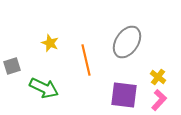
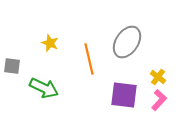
orange line: moved 3 px right, 1 px up
gray square: rotated 24 degrees clockwise
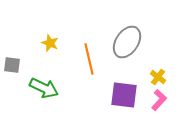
gray square: moved 1 px up
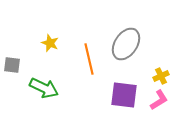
gray ellipse: moved 1 px left, 2 px down
yellow cross: moved 3 px right, 1 px up; rotated 28 degrees clockwise
pink L-shape: rotated 15 degrees clockwise
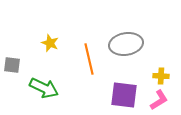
gray ellipse: rotated 48 degrees clockwise
yellow cross: rotated 28 degrees clockwise
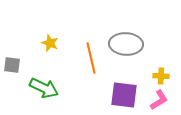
gray ellipse: rotated 12 degrees clockwise
orange line: moved 2 px right, 1 px up
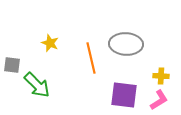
green arrow: moved 7 px left, 3 px up; rotated 20 degrees clockwise
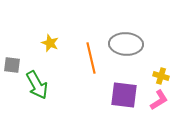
yellow cross: rotated 14 degrees clockwise
green arrow: rotated 16 degrees clockwise
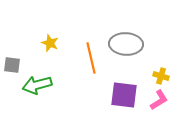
green arrow: rotated 104 degrees clockwise
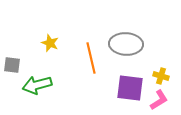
purple square: moved 6 px right, 7 px up
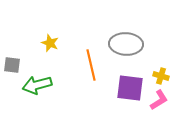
orange line: moved 7 px down
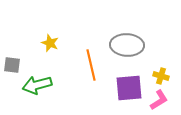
gray ellipse: moved 1 px right, 1 px down
purple square: moved 1 px left; rotated 12 degrees counterclockwise
